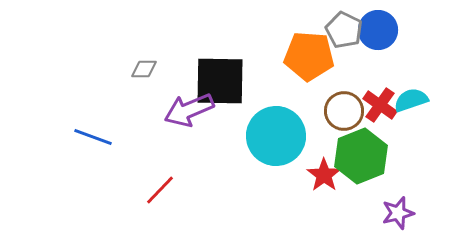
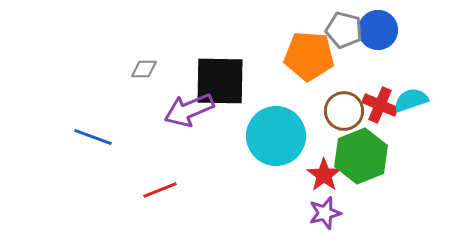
gray pentagon: rotated 12 degrees counterclockwise
red cross: rotated 12 degrees counterclockwise
red line: rotated 24 degrees clockwise
purple star: moved 73 px left
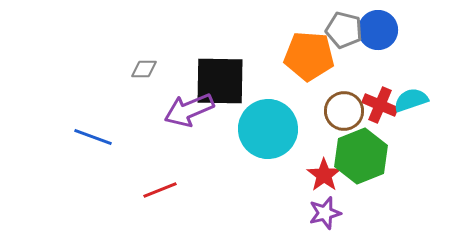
cyan circle: moved 8 px left, 7 px up
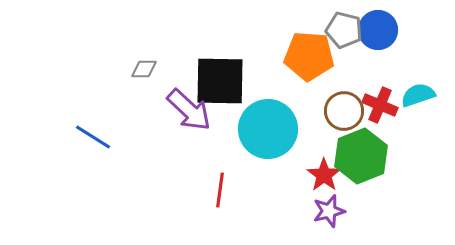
cyan semicircle: moved 7 px right, 5 px up
purple arrow: rotated 114 degrees counterclockwise
blue line: rotated 12 degrees clockwise
red line: moved 60 px right; rotated 60 degrees counterclockwise
purple star: moved 4 px right, 2 px up
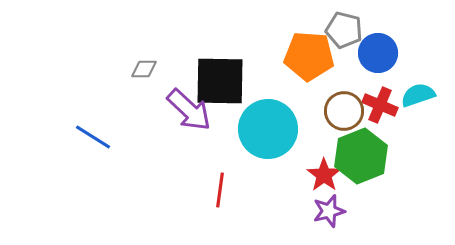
blue circle: moved 23 px down
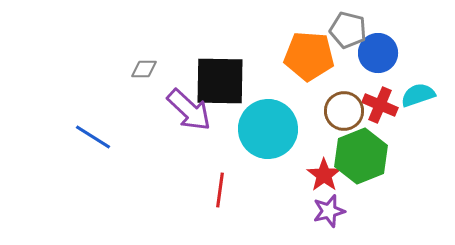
gray pentagon: moved 4 px right
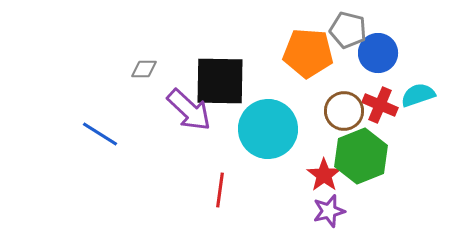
orange pentagon: moved 1 px left, 3 px up
blue line: moved 7 px right, 3 px up
